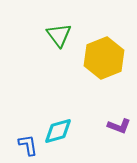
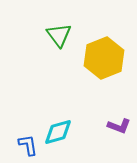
cyan diamond: moved 1 px down
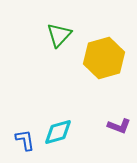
green triangle: rotated 20 degrees clockwise
yellow hexagon: rotated 6 degrees clockwise
blue L-shape: moved 3 px left, 5 px up
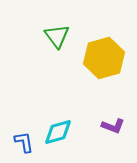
green triangle: moved 2 px left, 1 px down; rotated 20 degrees counterclockwise
purple L-shape: moved 6 px left
blue L-shape: moved 1 px left, 2 px down
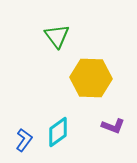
yellow hexagon: moved 13 px left, 20 px down; rotated 18 degrees clockwise
cyan diamond: rotated 20 degrees counterclockwise
blue L-shape: moved 2 px up; rotated 45 degrees clockwise
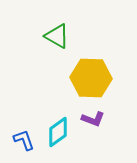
green triangle: rotated 24 degrees counterclockwise
purple L-shape: moved 20 px left, 7 px up
blue L-shape: rotated 55 degrees counterclockwise
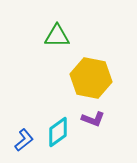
green triangle: rotated 28 degrees counterclockwise
yellow hexagon: rotated 9 degrees clockwise
blue L-shape: rotated 70 degrees clockwise
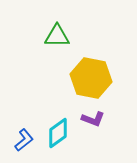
cyan diamond: moved 1 px down
